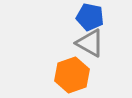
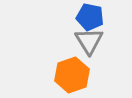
gray triangle: moved 1 px left, 2 px up; rotated 28 degrees clockwise
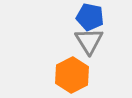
orange hexagon: rotated 8 degrees counterclockwise
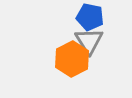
orange hexagon: moved 16 px up
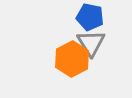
gray triangle: moved 2 px right, 2 px down
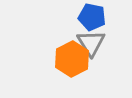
blue pentagon: moved 2 px right
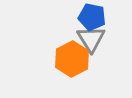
gray triangle: moved 4 px up
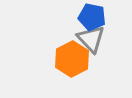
gray triangle: rotated 12 degrees counterclockwise
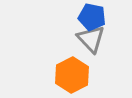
orange hexagon: moved 16 px down
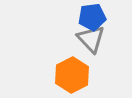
blue pentagon: rotated 20 degrees counterclockwise
